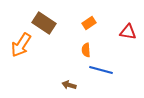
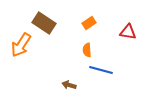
orange semicircle: moved 1 px right
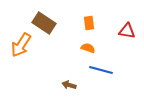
orange rectangle: rotated 64 degrees counterclockwise
red triangle: moved 1 px left, 1 px up
orange semicircle: moved 1 px right, 2 px up; rotated 112 degrees clockwise
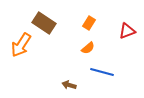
orange rectangle: rotated 40 degrees clockwise
red triangle: rotated 30 degrees counterclockwise
orange semicircle: rotated 120 degrees clockwise
blue line: moved 1 px right, 2 px down
